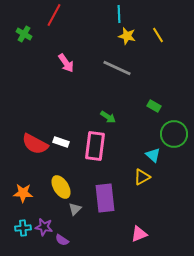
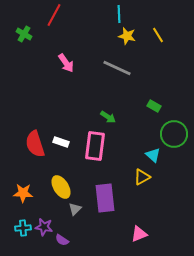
red semicircle: rotated 44 degrees clockwise
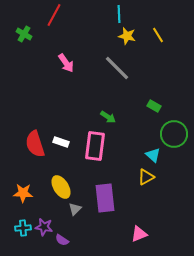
gray line: rotated 20 degrees clockwise
yellow triangle: moved 4 px right
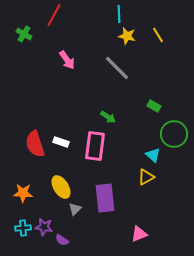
pink arrow: moved 1 px right, 3 px up
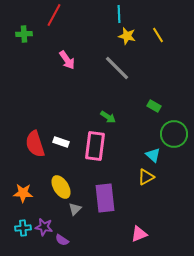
green cross: rotated 35 degrees counterclockwise
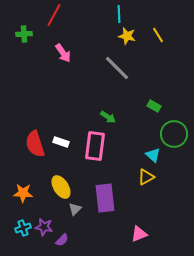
pink arrow: moved 4 px left, 7 px up
cyan cross: rotated 14 degrees counterclockwise
purple semicircle: rotated 80 degrees counterclockwise
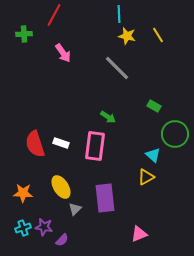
green circle: moved 1 px right
white rectangle: moved 1 px down
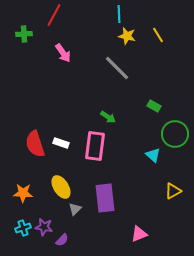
yellow triangle: moved 27 px right, 14 px down
